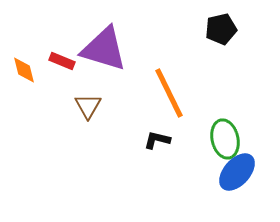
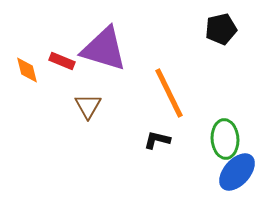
orange diamond: moved 3 px right
green ellipse: rotated 9 degrees clockwise
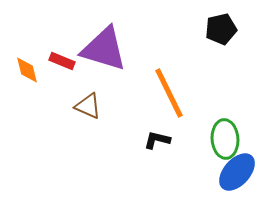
brown triangle: rotated 36 degrees counterclockwise
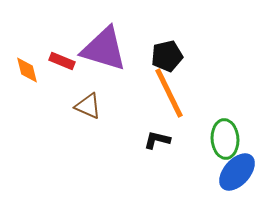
black pentagon: moved 54 px left, 27 px down
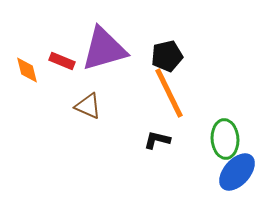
purple triangle: rotated 33 degrees counterclockwise
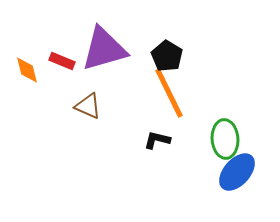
black pentagon: rotated 28 degrees counterclockwise
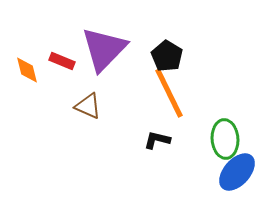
purple triangle: rotated 30 degrees counterclockwise
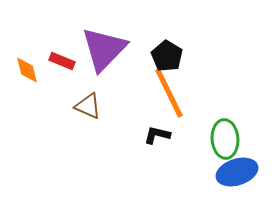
black L-shape: moved 5 px up
blue ellipse: rotated 30 degrees clockwise
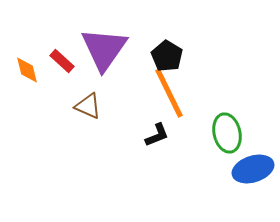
purple triangle: rotated 9 degrees counterclockwise
red rectangle: rotated 20 degrees clockwise
black L-shape: rotated 144 degrees clockwise
green ellipse: moved 2 px right, 6 px up; rotated 9 degrees counterclockwise
blue ellipse: moved 16 px right, 3 px up
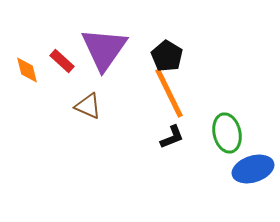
black L-shape: moved 15 px right, 2 px down
